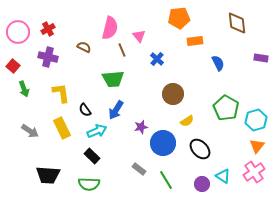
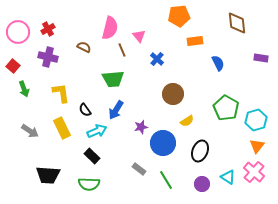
orange pentagon: moved 2 px up
black ellipse: moved 2 px down; rotated 65 degrees clockwise
pink cross: rotated 15 degrees counterclockwise
cyan triangle: moved 5 px right, 1 px down
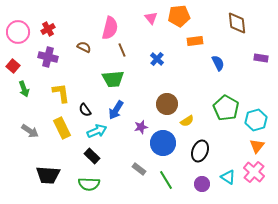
pink triangle: moved 12 px right, 18 px up
brown circle: moved 6 px left, 10 px down
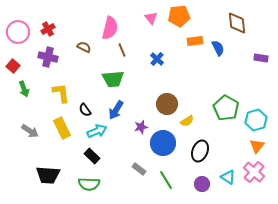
blue semicircle: moved 15 px up
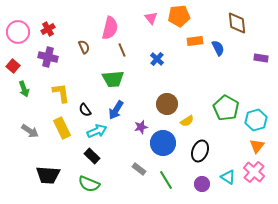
brown semicircle: rotated 40 degrees clockwise
green semicircle: rotated 20 degrees clockwise
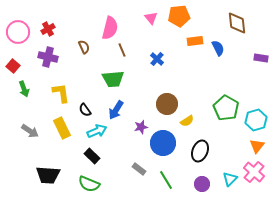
cyan triangle: moved 2 px right, 2 px down; rotated 42 degrees clockwise
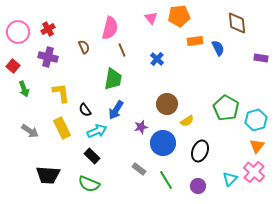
green trapezoid: rotated 75 degrees counterclockwise
purple circle: moved 4 px left, 2 px down
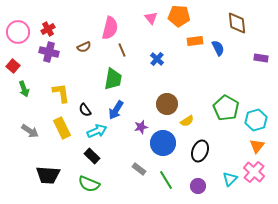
orange pentagon: rotated 10 degrees clockwise
brown semicircle: rotated 88 degrees clockwise
purple cross: moved 1 px right, 5 px up
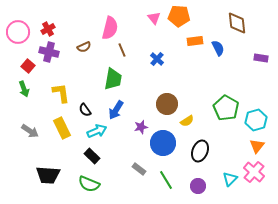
pink triangle: moved 3 px right
red square: moved 15 px right
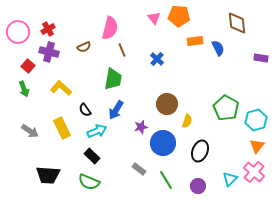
yellow L-shape: moved 5 px up; rotated 40 degrees counterclockwise
yellow semicircle: rotated 40 degrees counterclockwise
green semicircle: moved 2 px up
